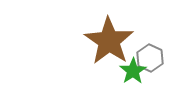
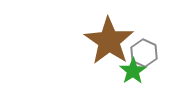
gray hexagon: moved 6 px left, 5 px up
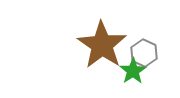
brown star: moved 7 px left, 4 px down
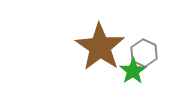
brown star: moved 2 px left, 2 px down
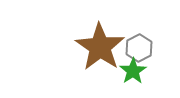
gray hexagon: moved 5 px left, 5 px up; rotated 8 degrees clockwise
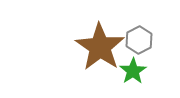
gray hexagon: moved 8 px up
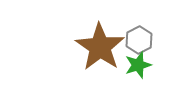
green star: moved 5 px right, 6 px up; rotated 16 degrees clockwise
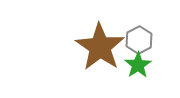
green star: rotated 16 degrees counterclockwise
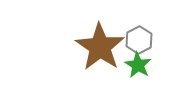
green star: rotated 8 degrees counterclockwise
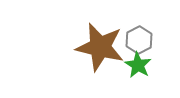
brown star: rotated 21 degrees counterclockwise
